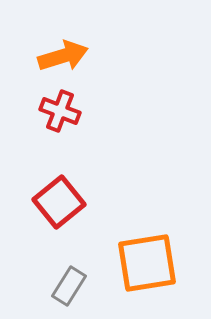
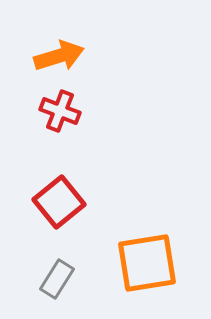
orange arrow: moved 4 px left
gray rectangle: moved 12 px left, 7 px up
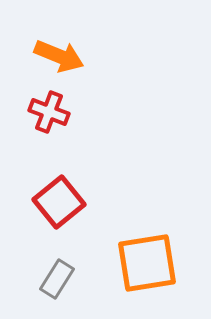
orange arrow: rotated 39 degrees clockwise
red cross: moved 11 px left, 1 px down
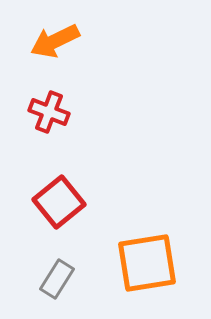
orange arrow: moved 4 px left, 15 px up; rotated 132 degrees clockwise
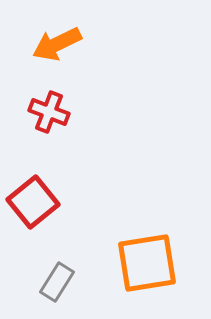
orange arrow: moved 2 px right, 3 px down
red square: moved 26 px left
gray rectangle: moved 3 px down
